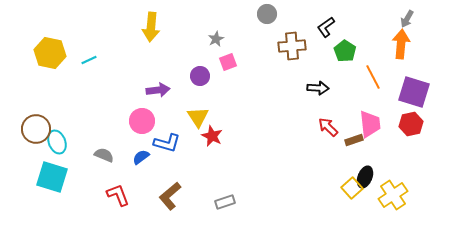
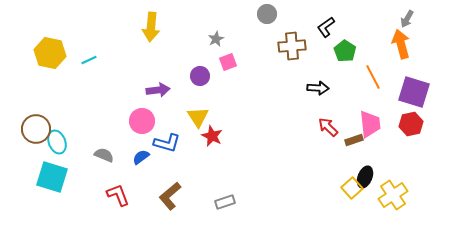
orange arrow: rotated 20 degrees counterclockwise
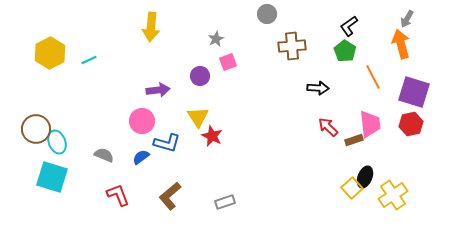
black L-shape: moved 23 px right, 1 px up
yellow hexagon: rotated 20 degrees clockwise
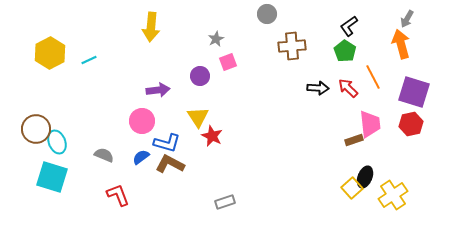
red arrow: moved 20 px right, 39 px up
brown L-shape: moved 32 px up; rotated 68 degrees clockwise
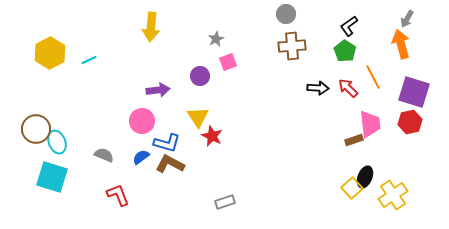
gray circle: moved 19 px right
red hexagon: moved 1 px left, 2 px up
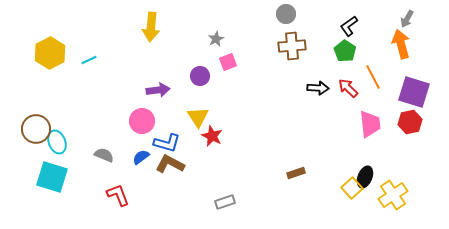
brown rectangle: moved 58 px left, 33 px down
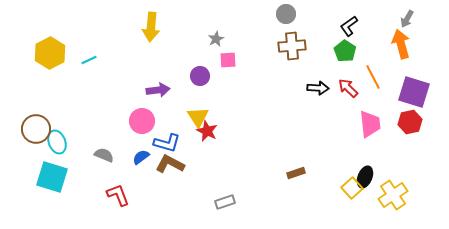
pink square: moved 2 px up; rotated 18 degrees clockwise
red star: moved 5 px left, 5 px up
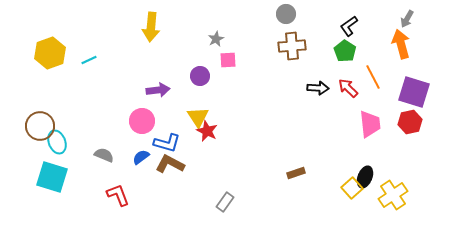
yellow hexagon: rotated 8 degrees clockwise
brown circle: moved 4 px right, 3 px up
gray rectangle: rotated 36 degrees counterclockwise
